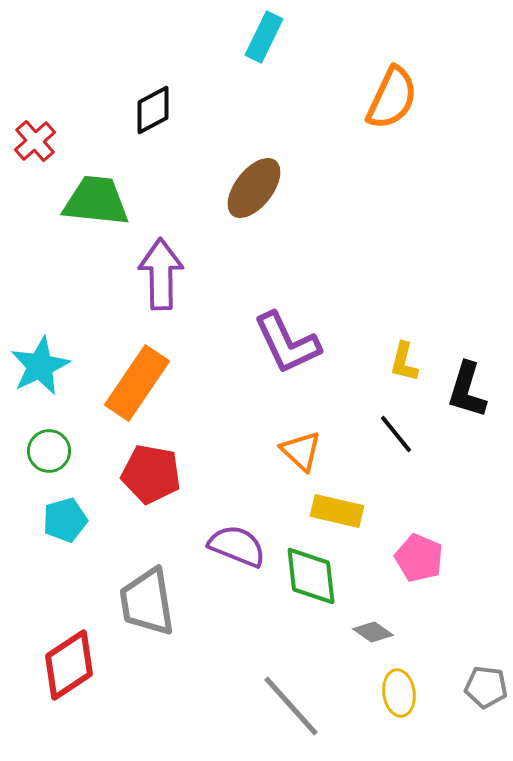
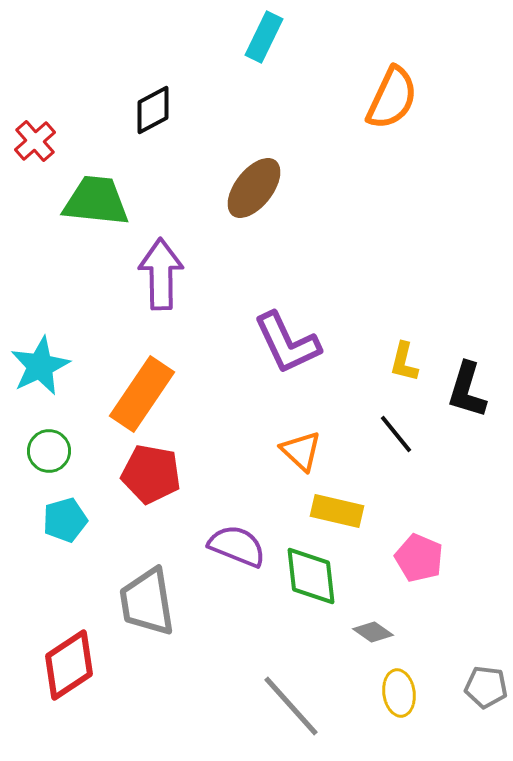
orange rectangle: moved 5 px right, 11 px down
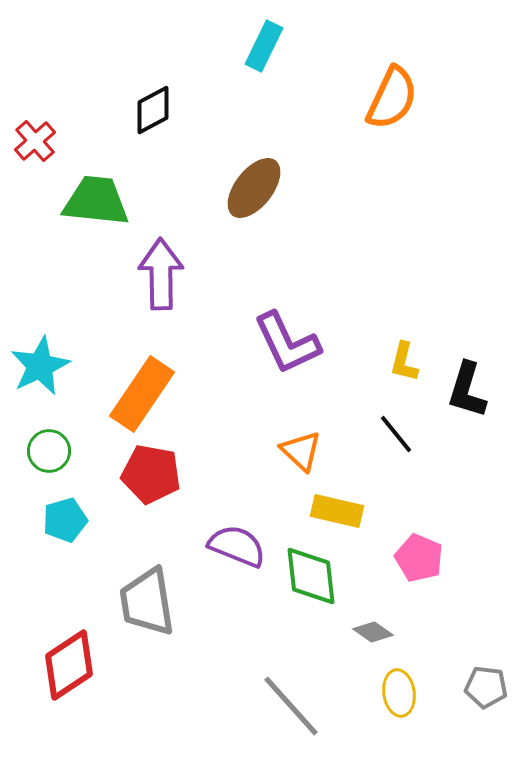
cyan rectangle: moved 9 px down
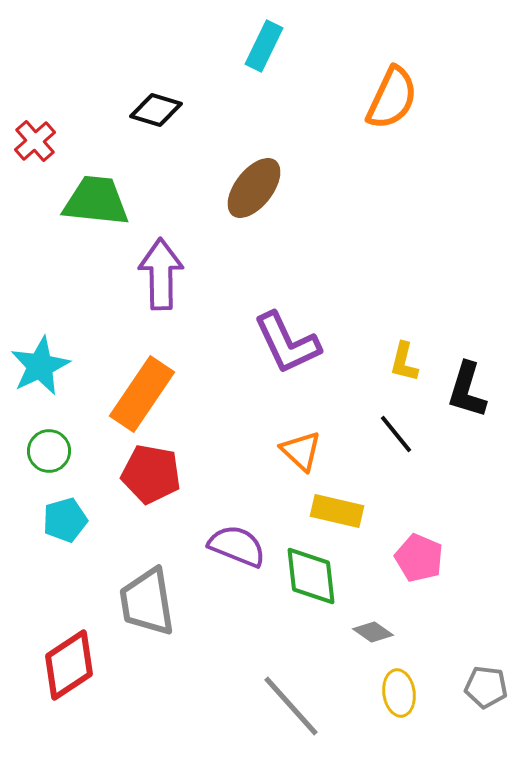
black diamond: moved 3 px right; rotated 45 degrees clockwise
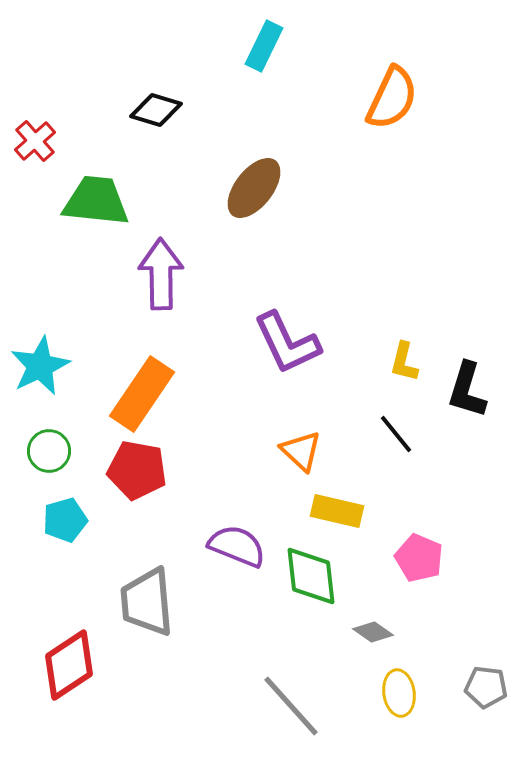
red pentagon: moved 14 px left, 4 px up
gray trapezoid: rotated 4 degrees clockwise
